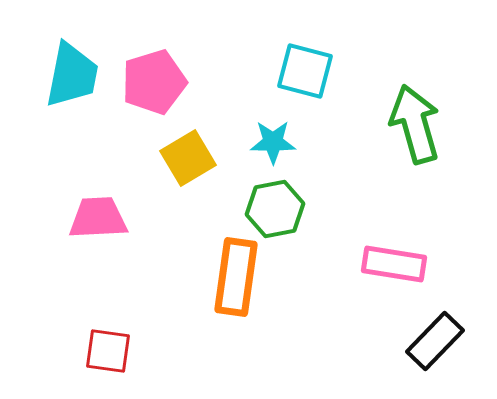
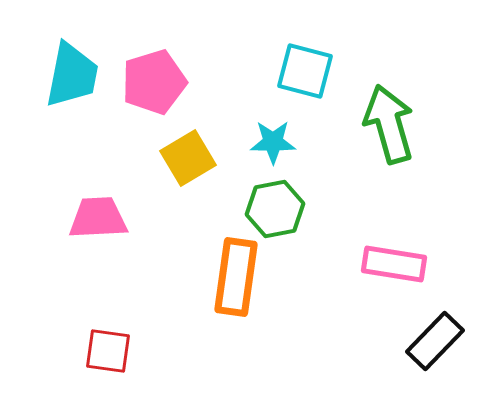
green arrow: moved 26 px left
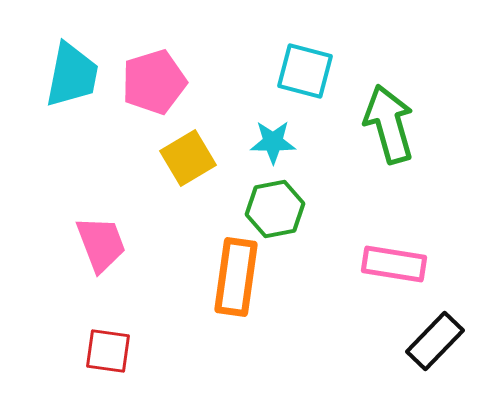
pink trapezoid: moved 3 px right, 26 px down; rotated 72 degrees clockwise
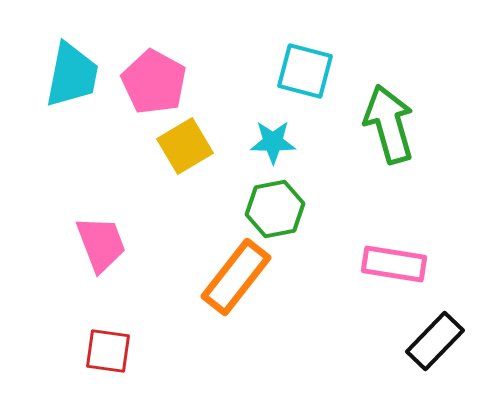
pink pentagon: rotated 26 degrees counterclockwise
yellow square: moved 3 px left, 12 px up
orange rectangle: rotated 30 degrees clockwise
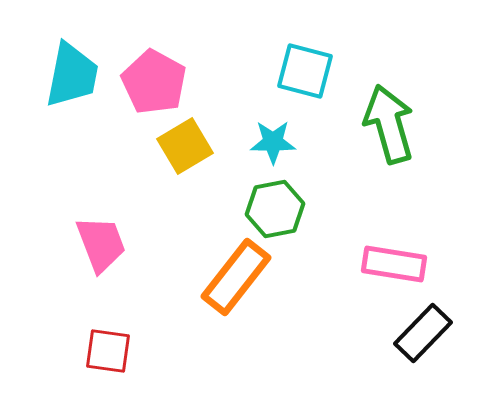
black rectangle: moved 12 px left, 8 px up
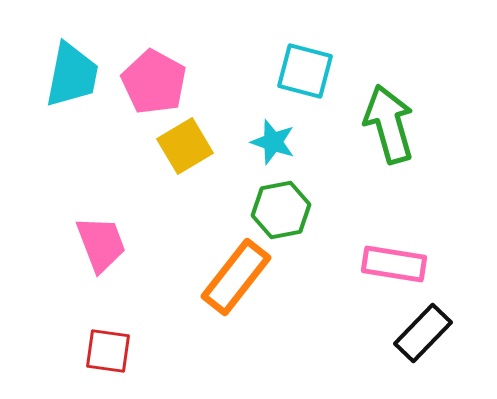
cyan star: rotated 18 degrees clockwise
green hexagon: moved 6 px right, 1 px down
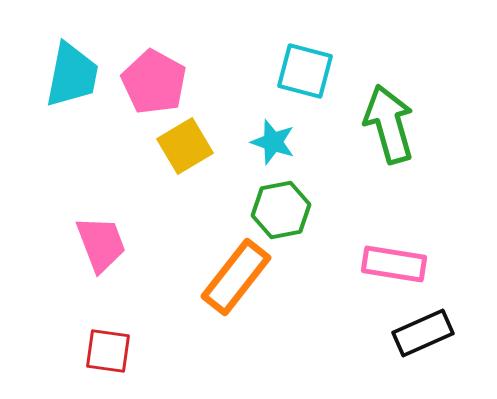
black rectangle: rotated 22 degrees clockwise
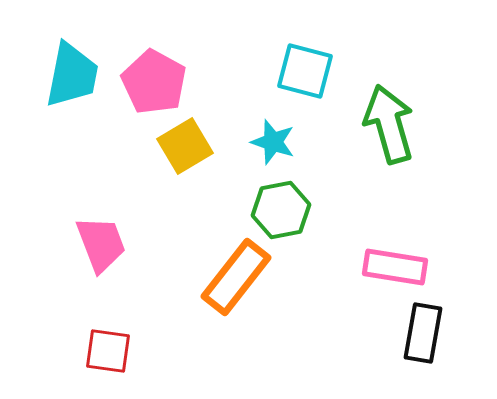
pink rectangle: moved 1 px right, 3 px down
black rectangle: rotated 56 degrees counterclockwise
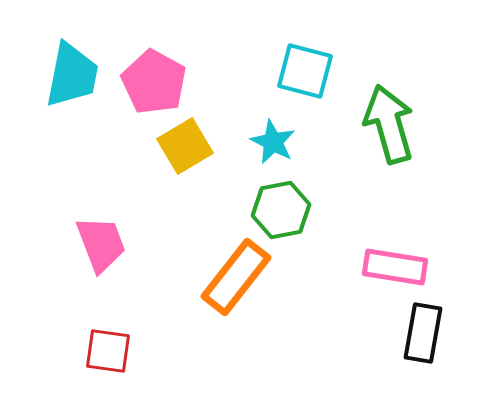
cyan star: rotated 9 degrees clockwise
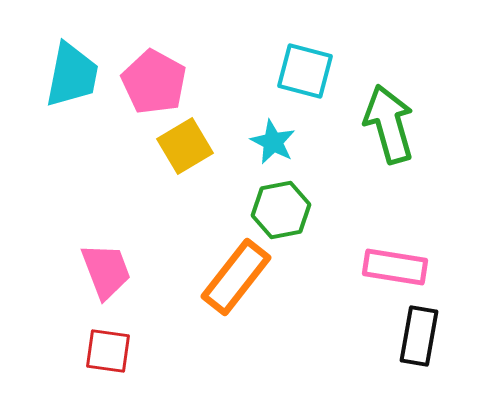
pink trapezoid: moved 5 px right, 27 px down
black rectangle: moved 4 px left, 3 px down
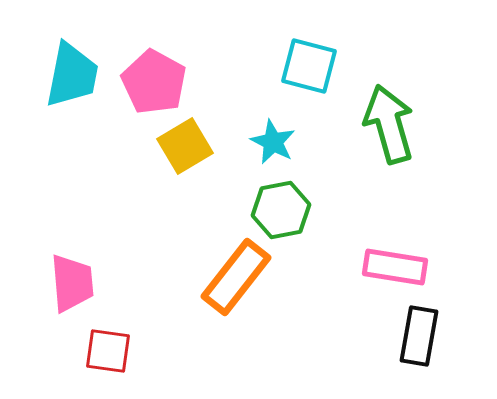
cyan square: moved 4 px right, 5 px up
pink trapezoid: moved 34 px left, 12 px down; rotated 16 degrees clockwise
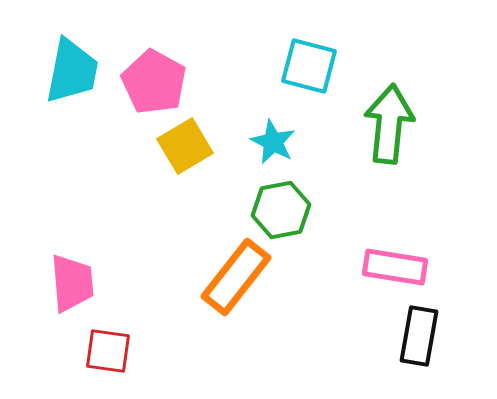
cyan trapezoid: moved 4 px up
green arrow: rotated 22 degrees clockwise
